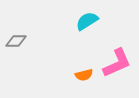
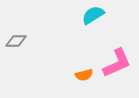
cyan semicircle: moved 6 px right, 6 px up
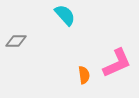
cyan semicircle: moved 28 px left; rotated 80 degrees clockwise
orange semicircle: rotated 84 degrees counterclockwise
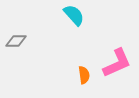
cyan semicircle: moved 9 px right
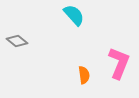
gray diamond: moved 1 px right; rotated 40 degrees clockwise
pink L-shape: moved 2 px right; rotated 44 degrees counterclockwise
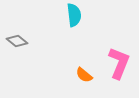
cyan semicircle: rotated 35 degrees clockwise
orange semicircle: rotated 138 degrees clockwise
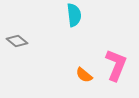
pink L-shape: moved 3 px left, 2 px down
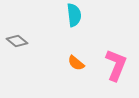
orange semicircle: moved 8 px left, 12 px up
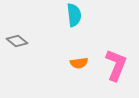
orange semicircle: moved 3 px right; rotated 48 degrees counterclockwise
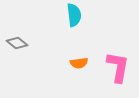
gray diamond: moved 2 px down
pink L-shape: moved 2 px right, 2 px down; rotated 12 degrees counterclockwise
